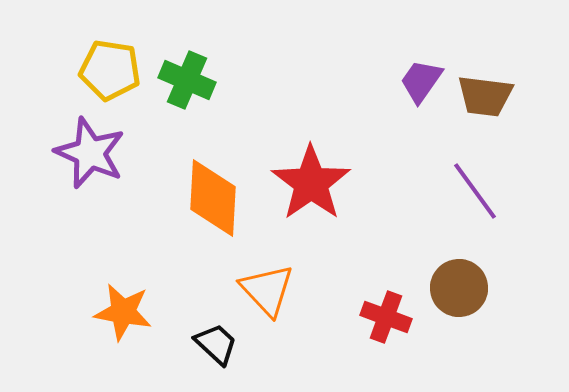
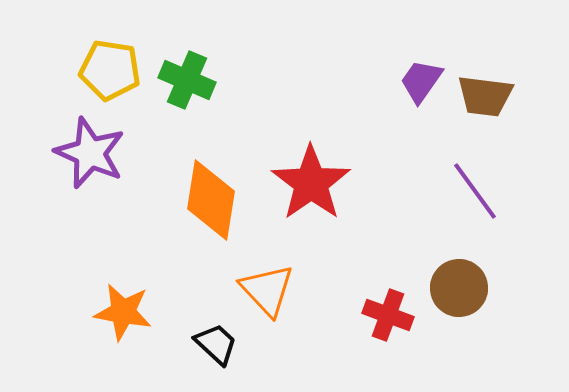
orange diamond: moved 2 px left, 2 px down; rotated 6 degrees clockwise
red cross: moved 2 px right, 2 px up
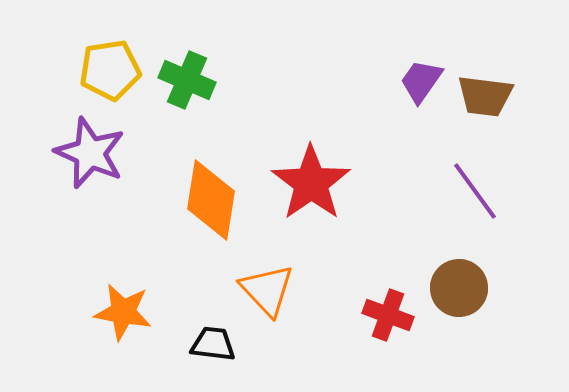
yellow pentagon: rotated 18 degrees counterclockwise
black trapezoid: moved 3 px left; rotated 36 degrees counterclockwise
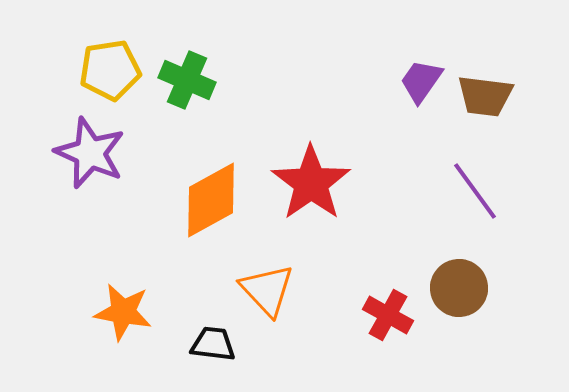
orange diamond: rotated 52 degrees clockwise
red cross: rotated 9 degrees clockwise
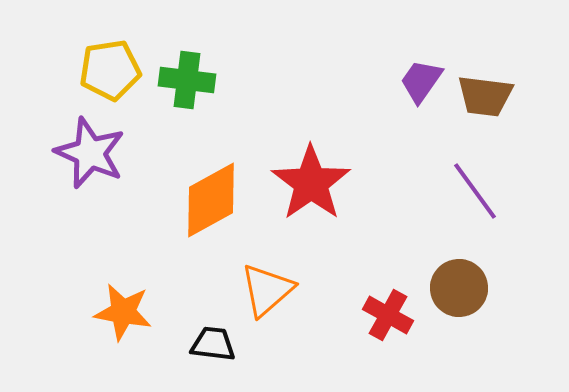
green cross: rotated 16 degrees counterclockwise
orange triangle: rotated 32 degrees clockwise
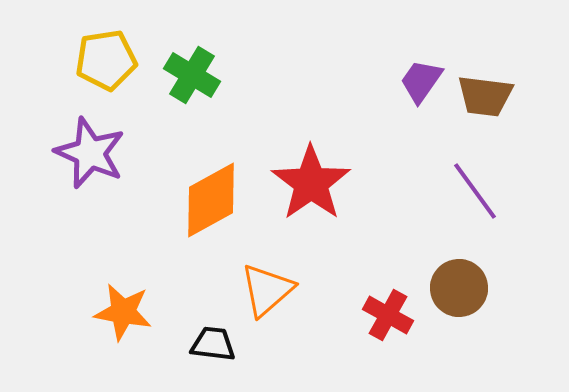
yellow pentagon: moved 4 px left, 10 px up
green cross: moved 5 px right, 5 px up; rotated 24 degrees clockwise
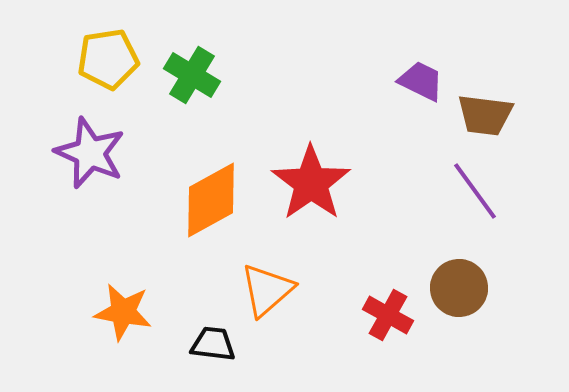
yellow pentagon: moved 2 px right, 1 px up
purple trapezoid: rotated 81 degrees clockwise
brown trapezoid: moved 19 px down
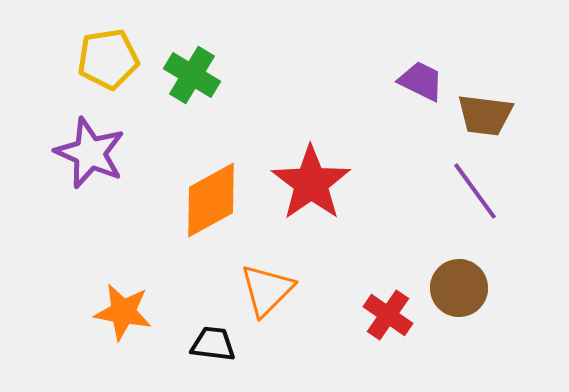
orange triangle: rotated 4 degrees counterclockwise
red cross: rotated 6 degrees clockwise
